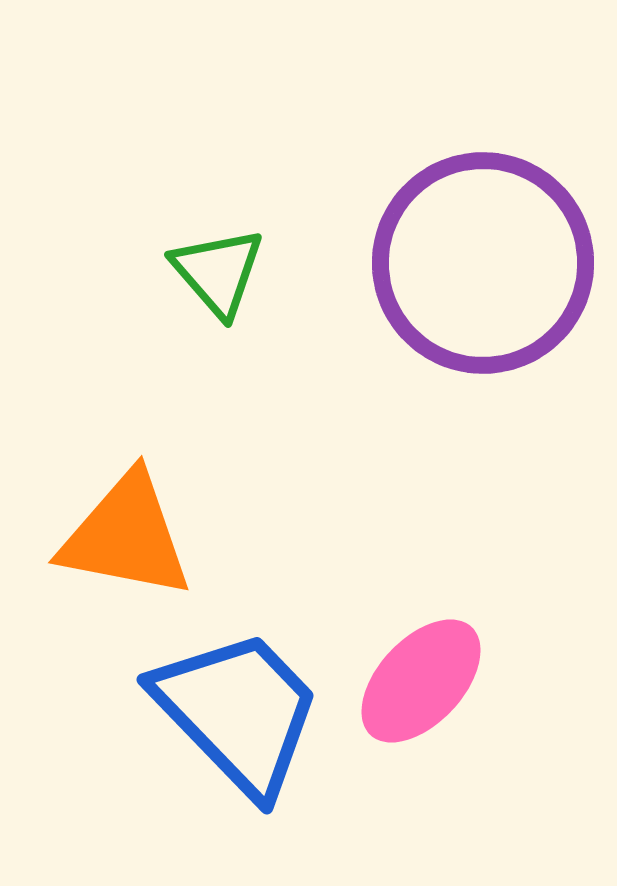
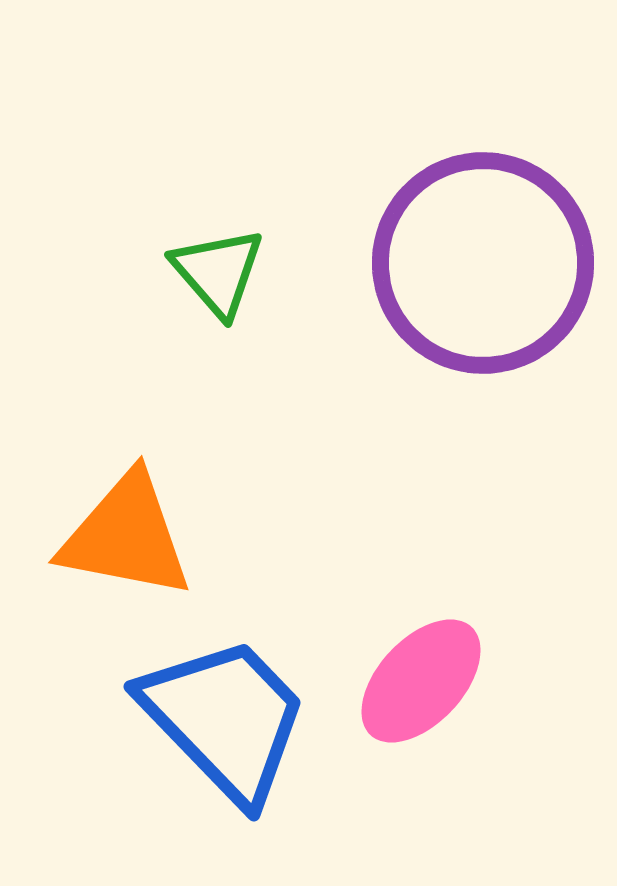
blue trapezoid: moved 13 px left, 7 px down
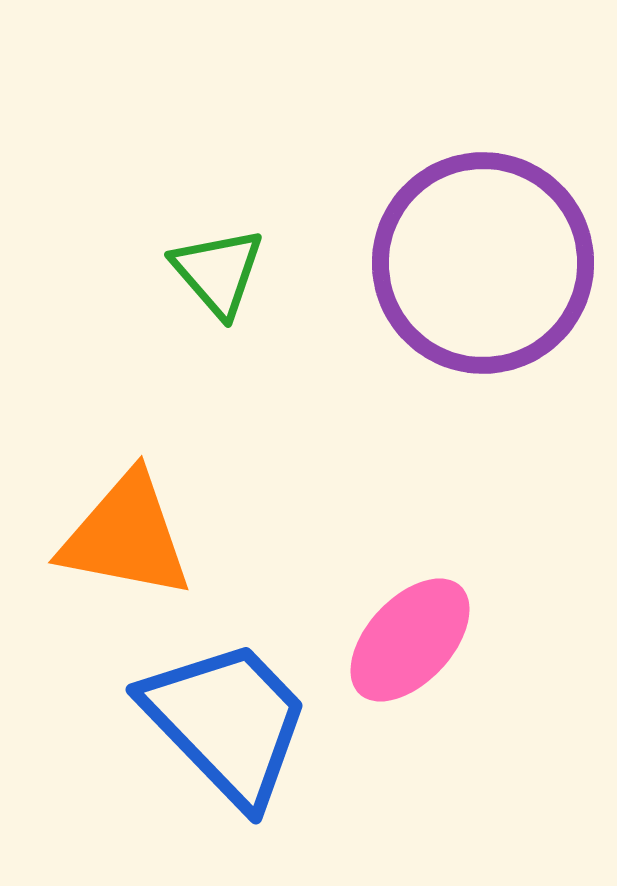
pink ellipse: moved 11 px left, 41 px up
blue trapezoid: moved 2 px right, 3 px down
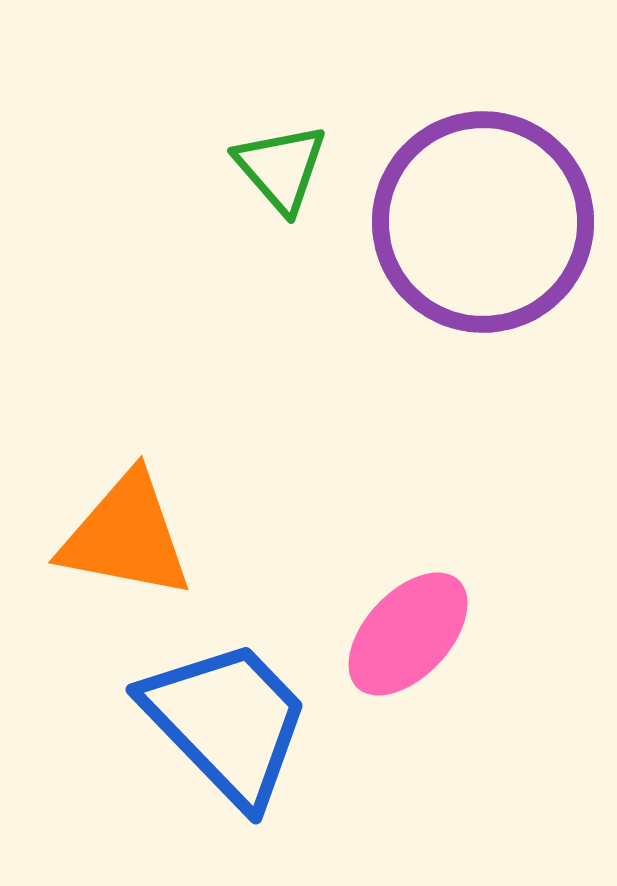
purple circle: moved 41 px up
green triangle: moved 63 px right, 104 px up
pink ellipse: moved 2 px left, 6 px up
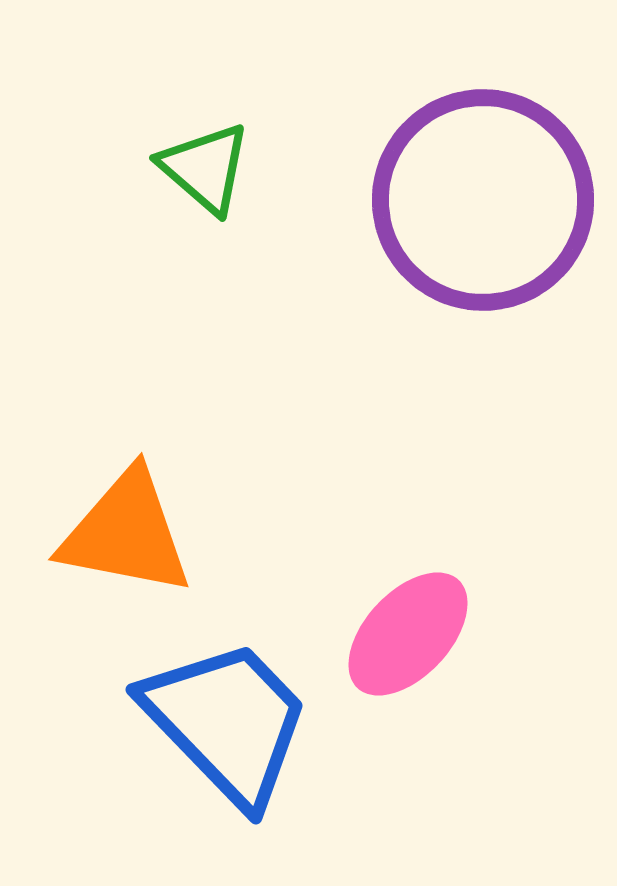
green triangle: moved 76 px left; rotated 8 degrees counterclockwise
purple circle: moved 22 px up
orange triangle: moved 3 px up
